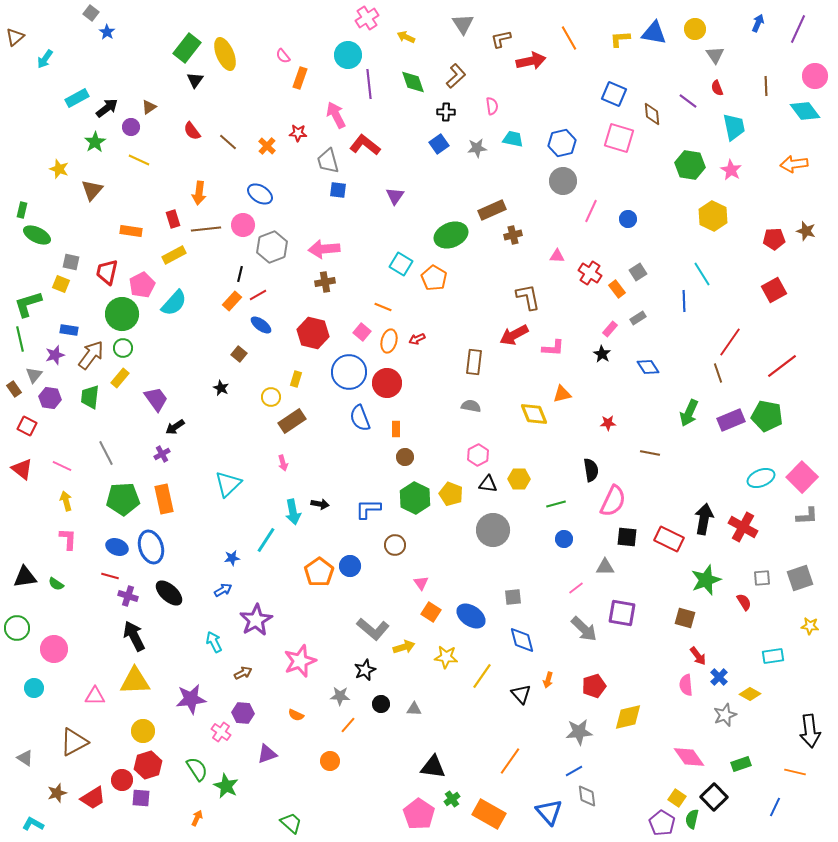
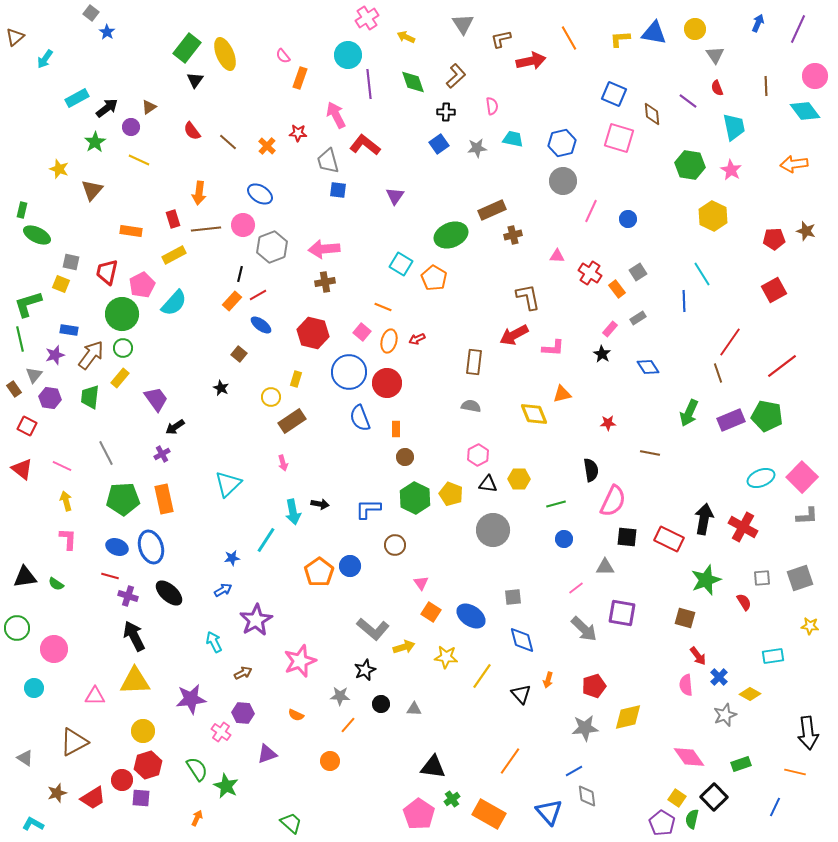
black arrow at (810, 731): moved 2 px left, 2 px down
gray star at (579, 732): moved 6 px right, 4 px up
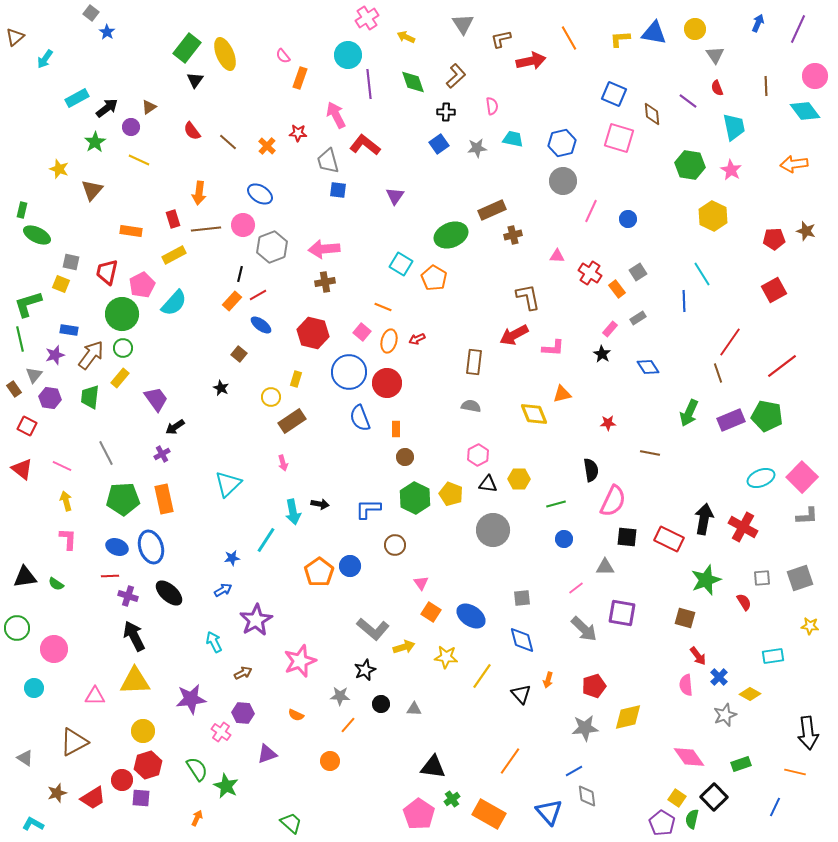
red line at (110, 576): rotated 18 degrees counterclockwise
gray square at (513, 597): moved 9 px right, 1 px down
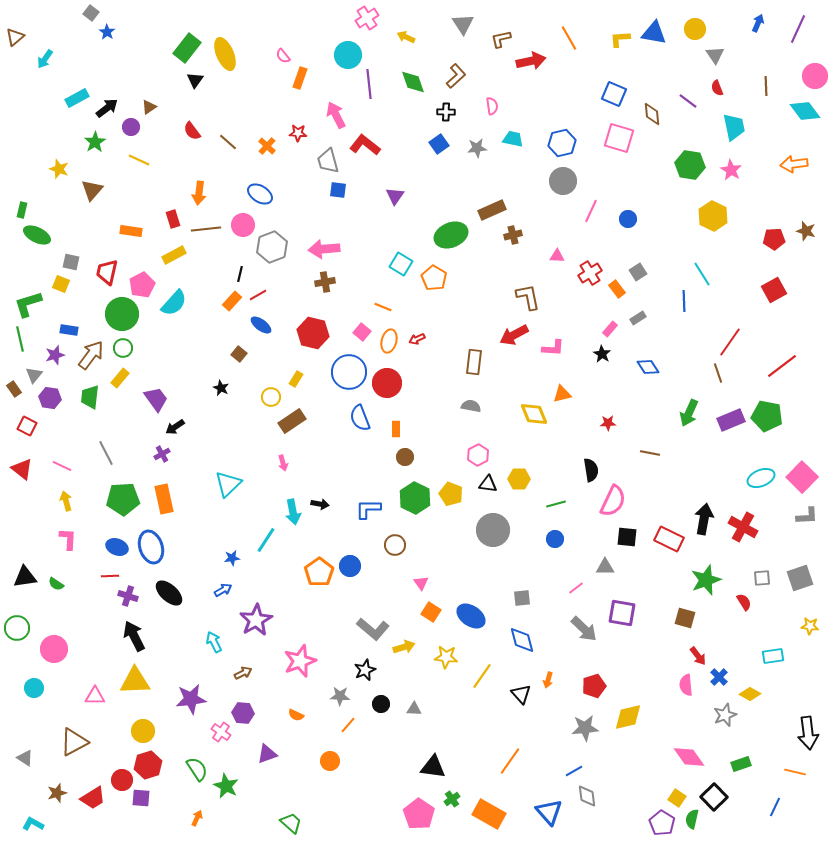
red cross at (590, 273): rotated 25 degrees clockwise
yellow rectangle at (296, 379): rotated 14 degrees clockwise
blue circle at (564, 539): moved 9 px left
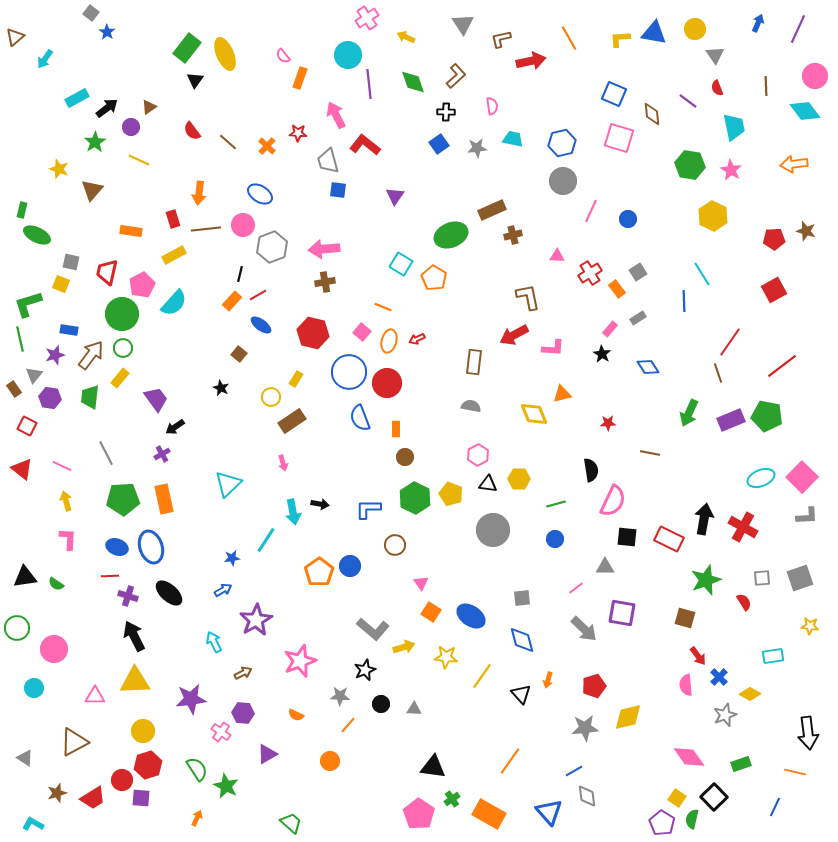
purple triangle at (267, 754): rotated 10 degrees counterclockwise
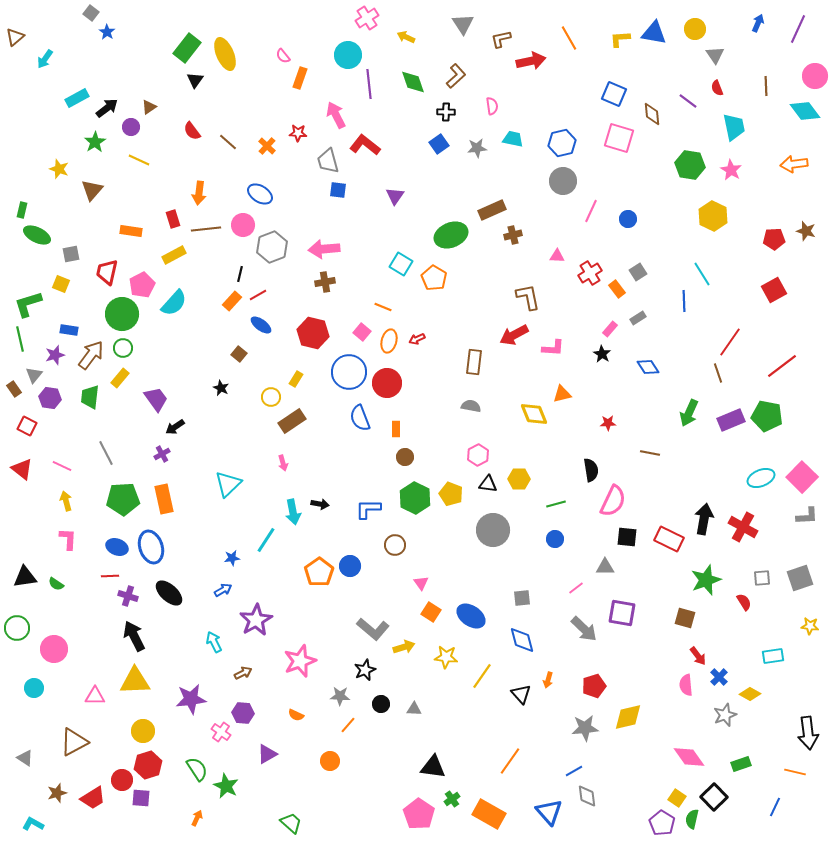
gray square at (71, 262): moved 8 px up; rotated 24 degrees counterclockwise
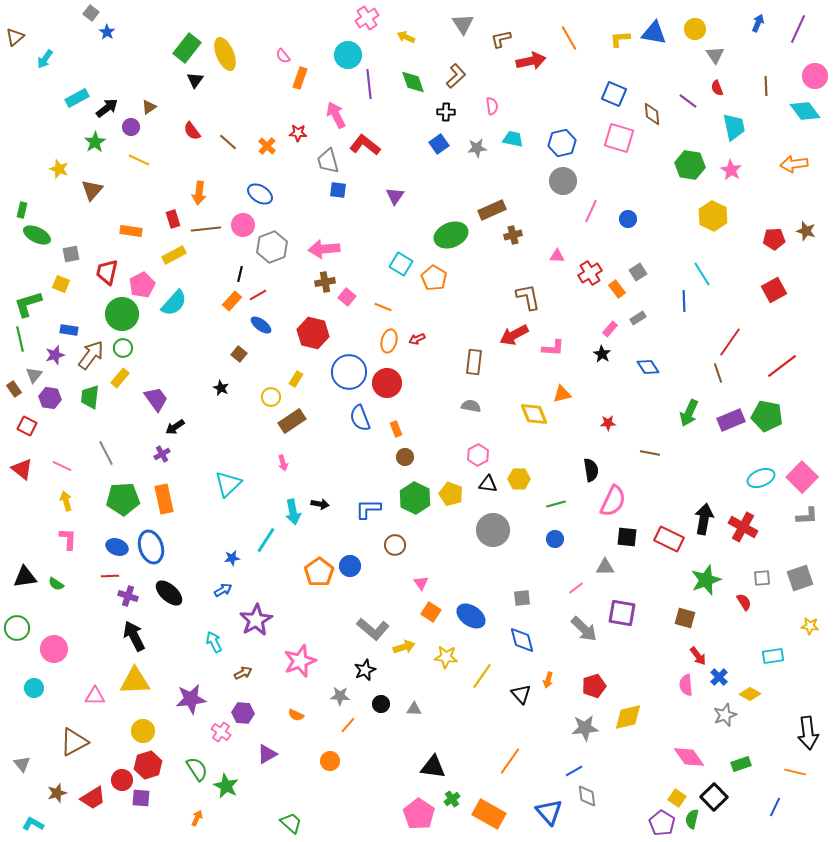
pink square at (362, 332): moved 15 px left, 35 px up
orange rectangle at (396, 429): rotated 21 degrees counterclockwise
gray triangle at (25, 758): moved 3 px left, 6 px down; rotated 18 degrees clockwise
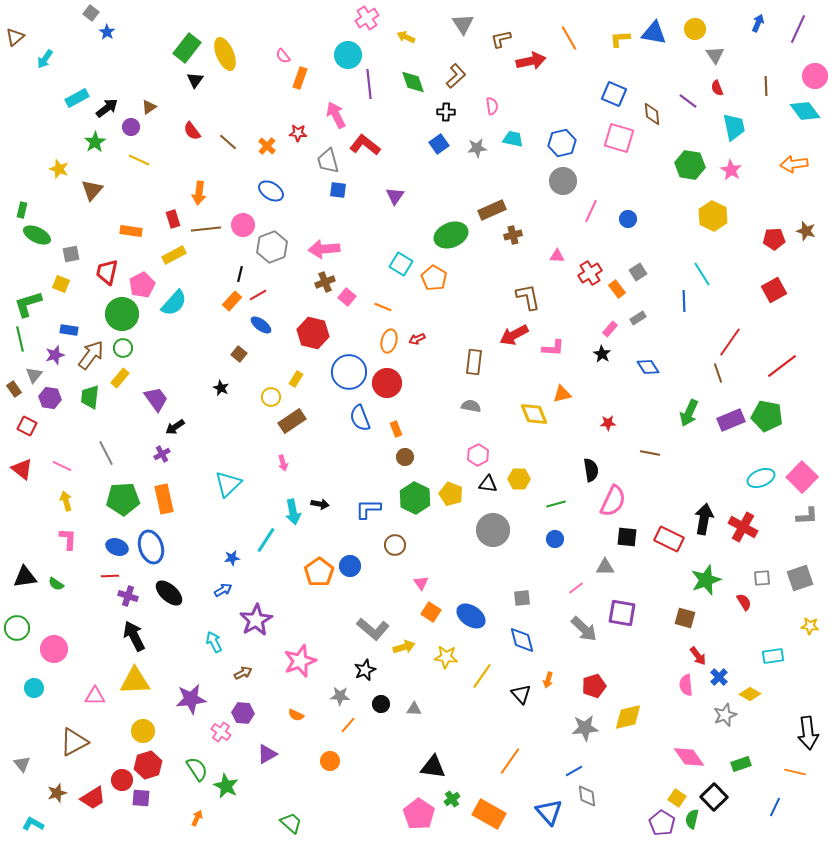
blue ellipse at (260, 194): moved 11 px right, 3 px up
brown cross at (325, 282): rotated 12 degrees counterclockwise
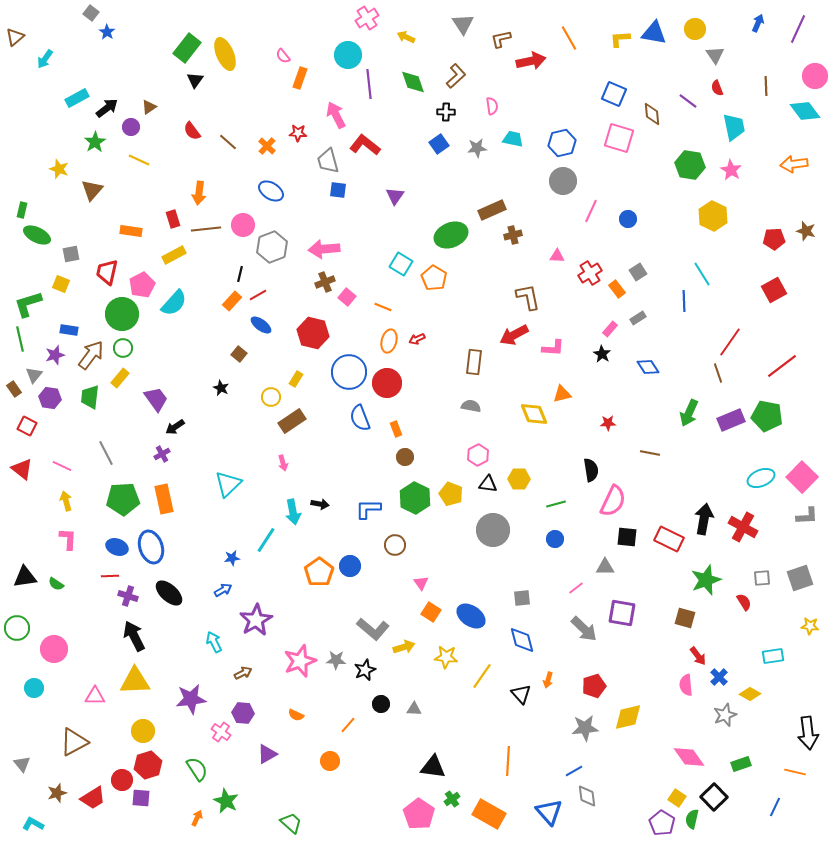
gray star at (340, 696): moved 4 px left, 36 px up
orange line at (510, 761): moved 2 px left; rotated 32 degrees counterclockwise
green star at (226, 786): moved 15 px down
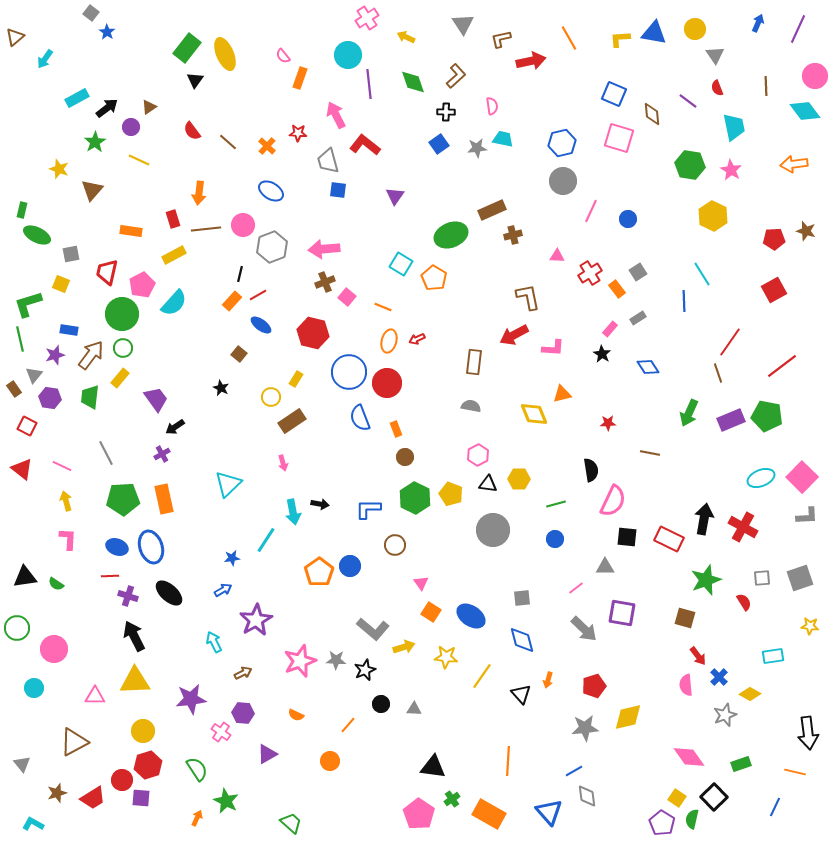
cyan trapezoid at (513, 139): moved 10 px left
